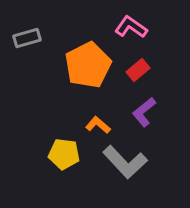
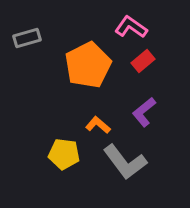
red rectangle: moved 5 px right, 9 px up
gray L-shape: rotated 6 degrees clockwise
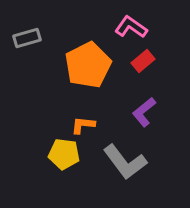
orange L-shape: moved 15 px left; rotated 35 degrees counterclockwise
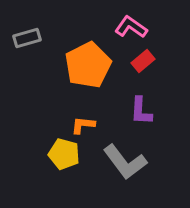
purple L-shape: moved 3 px left, 1 px up; rotated 48 degrees counterclockwise
yellow pentagon: rotated 8 degrees clockwise
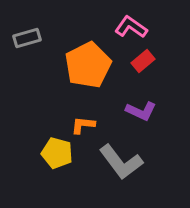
purple L-shape: rotated 68 degrees counterclockwise
yellow pentagon: moved 7 px left, 1 px up
gray L-shape: moved 4 px left
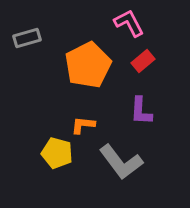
pink L-shape: moved 2 px left, 4 px up; rotated 28 degrees clockwise
purple L-shape: rotated 68 degrees clockwise
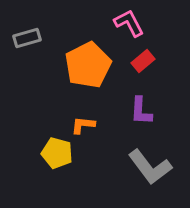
gray L-shape: moved 29 px right, 5 px down
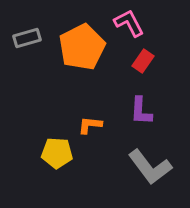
red rectangle: rotated 15 degrees counterclockwise
orange pentagon: moved 6 px left, 18 px up
orange L-shape: moved 7 px right
yellow pentagon: rotated 12 degrees counterclockwise
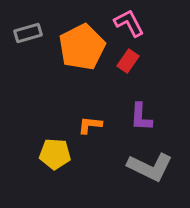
gray rectangle: moved 1 px right, 5 px up
red rectangle: moved 15 px left
purple L-shape: moved 6 px down
yellow pentagon: moved 2 px left, 1 px down
gray L-shape: rotated 27 degrees counterclockwise
